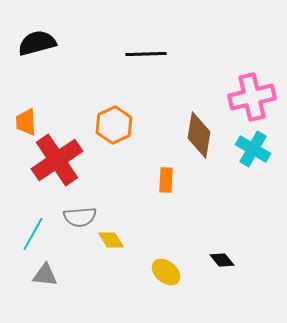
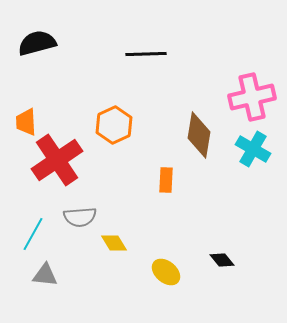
yellow diamond: moved 3 px right, 3 px down
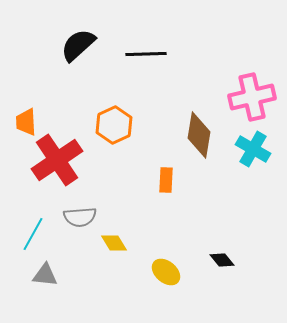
black semicircle: moved 41 px right, 2 px down; rotated 27 degrees counterclockwise
